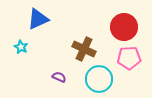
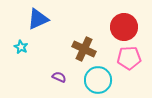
cyan circle: moved 1 px left, 1 px down
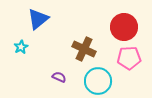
blue triangle: rotated 15 degrees counterclockwise
cyan star: rotated 16 degrees clockwise
cyan circle: moved 1 px down
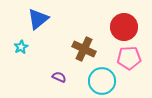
cyan circle: moved 4 px right
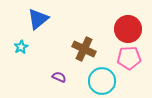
red circle: moved 4 px right, 2 px down
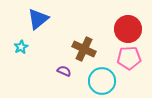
purple semicircle: moved 5 px right, 6 px up
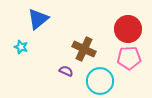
cyan star: rotated 24 degrees counterclockwise
purple semicircle: moved 2 px right
cyan circle: moved 2 px left
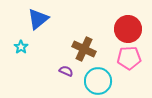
cyan star: rotated 16 degrees clockwise
cyan circle: moved 2 px left
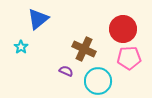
red circle: moved 5 px left
